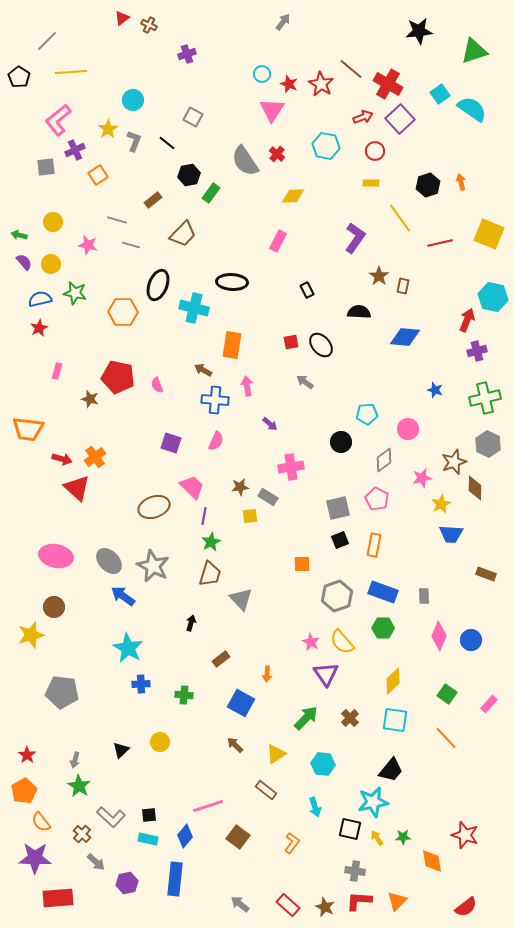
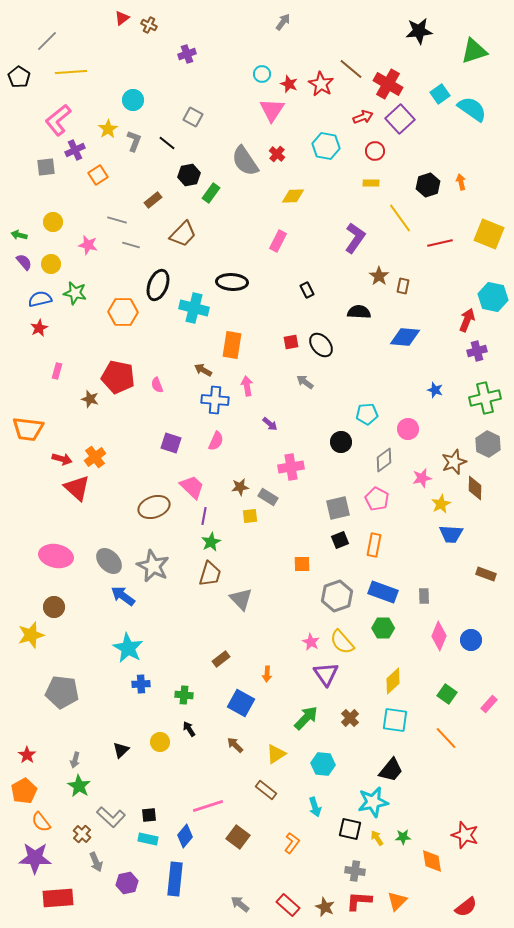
black arrow at (191, 623): moved 2 px left, 106 px down; rotated 49 degrees counterclockwise
gray arrow at (96, 862): rotated 24 degrees clockwise
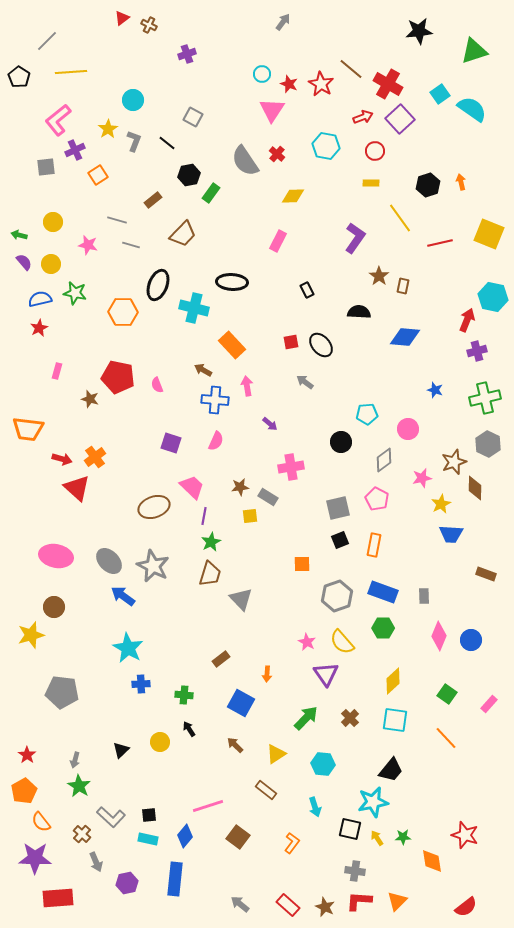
orange rectangle at (232, 345): rotated 52 degrees counterclockwise
pink star at (311, 642): moved 4 px left
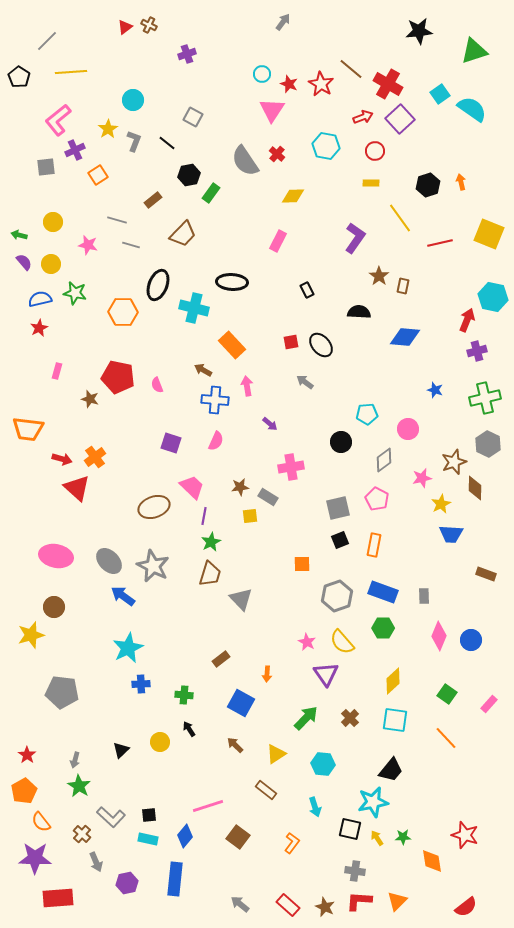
red triangle at (122, 18): moved 3 px right, 9 px down
cyan star at (128, 648): rotated 16 degrees clockwise
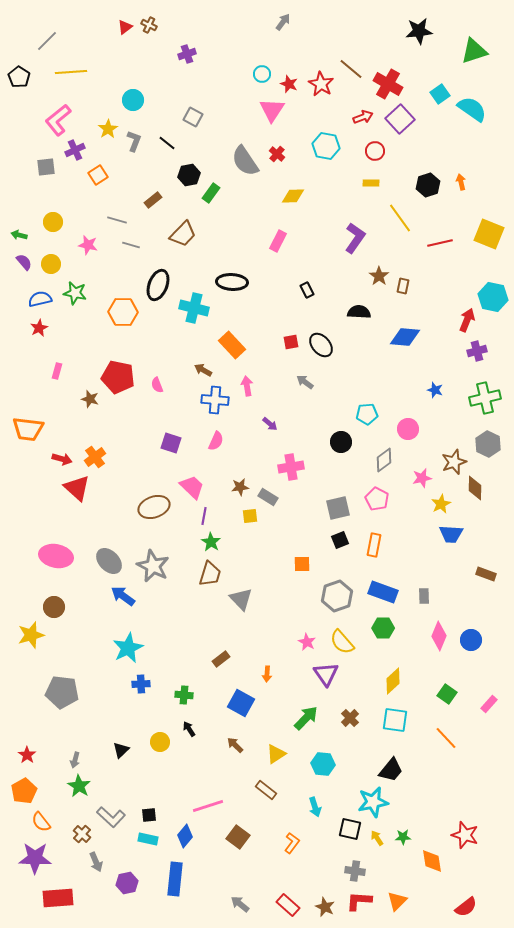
green star at (211, 542): rotated 12 degrees counterclockwise
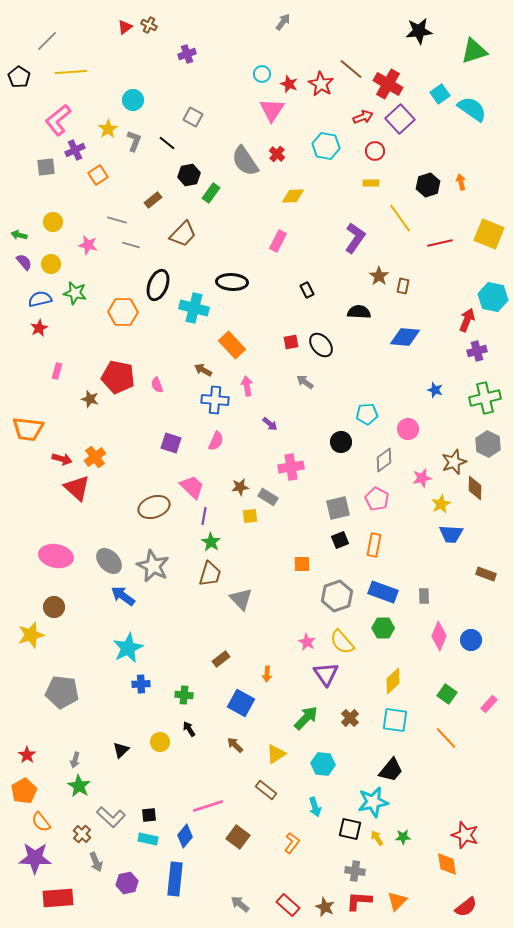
orange diamond at (432, 861): moved 15 px right, 3 px down
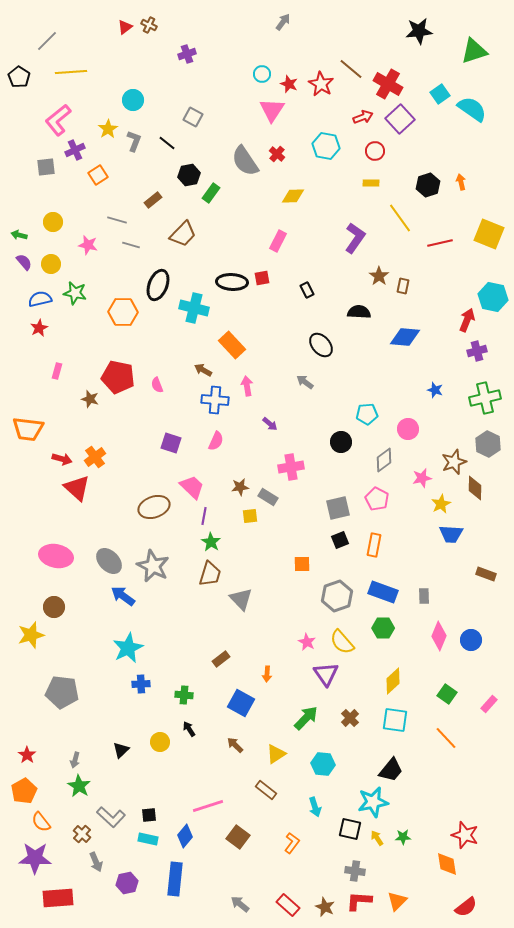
red square at (291, 342): moved 29 px left, 64 px up
